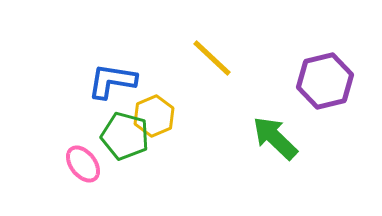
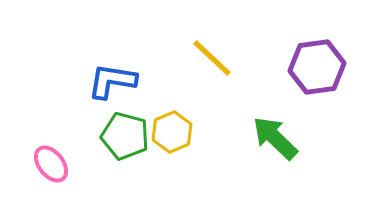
purple hexagon: moved 8 px left, 14 px up; rotated 6 degrees clockwise
yellow hexagon: moved 18 px right, 16 px down
pink ellipse: moved 32 px left
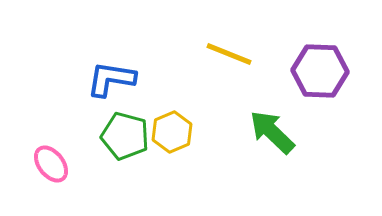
yellow line: moved 17 px right, 4 px up; rotated 21 degrees counterclockwise
purple hexagon: moved 3 px right, 4 px down; rotated 10 degrees clockwise
blue L-shape: moved 1 px left, 2 px up
green arrow: moved 3 px left, 6 px up
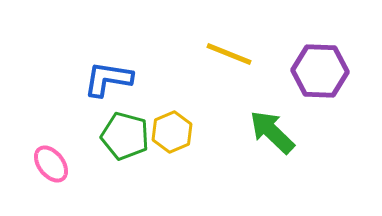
blue L-shape: moved 3 px left
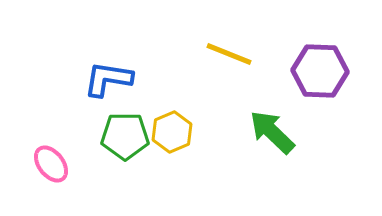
green pentagon: rotated 15 degrees counterclockwise
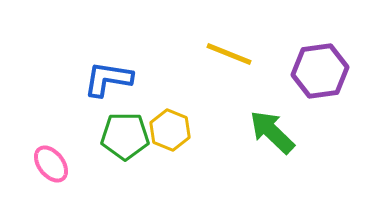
purple hexagon: rotated 10 degrees counterclockwise
yellow hexagon: moved 2 px left, 2 px up; rotated 15 degrees counterclockwise
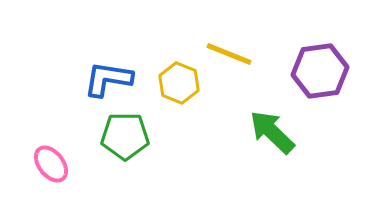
yellow hexagon: moved 9 px right, 47 px up
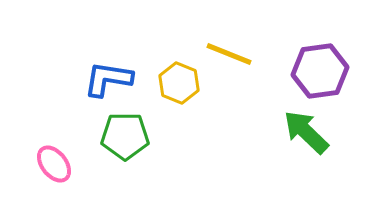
green arrow: moved 34 px right
pink ellipse: moved 3 px right
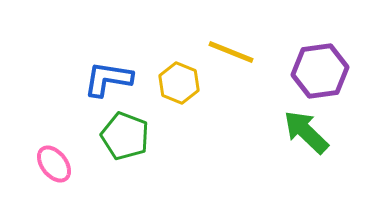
yellow line: moved 2 px right, 2 px up
green pentagon: rotated 21 degrees clockwise
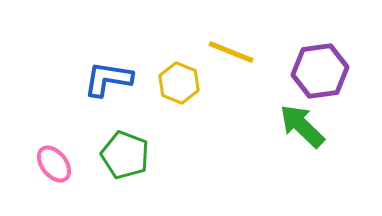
green arrow: moved 4 px left, 6 px up
green pentagon: moved 19 px down
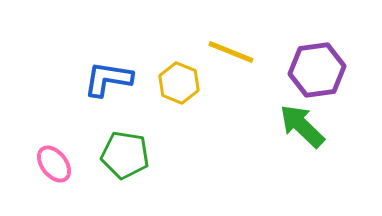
purple hexagon: moved 3 px left, 1 px up
green pentagon: rotated 12 degrees counterclockwise
